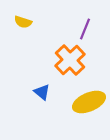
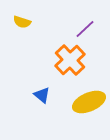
yellow semicircle: moved 1 px left
purple line: rotated 25 degrees clockwise
blue triangle: moved 3 px down
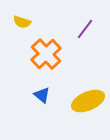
purple line: rotated 10 degrees counterclockwise
orange cross: moved 24 px left, 6 px up
yellow ellipse: moved 1 px left, 1 px up
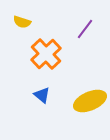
yellow ellipse: moved 2 px right
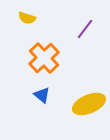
yellow semicircle: moved 5 px right, 4 px up
orange cross: moved 2 px left, 4 px down
yellow ellipse: moved 1 px left, 3 px down
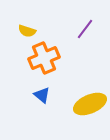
yellow semicircle: moved 13 px down
orange cross: rotated 20 degrees clockwise
yellow ellipse: moved 1 px right
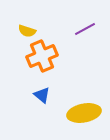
purple line: rotated 25 degrees clockwise
orange cross: moved 2 px left, 2 px up
yellow ellipse: moved 6 px left, 9 px down; rotated 12 degrees clockwise
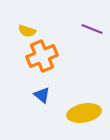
purple line: moved 7 px right; rotated 50 degrees clockwise
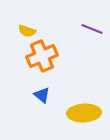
yellow ellipse: rotated 8 degrees clockwise
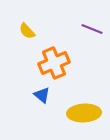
yellow semicircle: rotated 30 degrees clockwise
orange cross: moved 12 px right, 7 px down
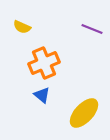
yellow semicircle: moved 5 px left, 4 px up; rotated 24 degrees counterclockwise
orange cross: moved 10 px left
yellow ellipse: rotated 44 degrees counterclockwise
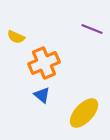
yellow semicircle: moved 6 px left, 10 px down
